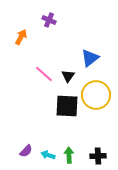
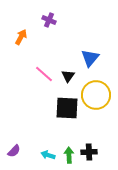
blue triangle: rotated 12 degrees counterclockwise
black square: moved 2 px down
purple semicircle: moved 12 px left
black cross: moved 9 px left, 4 px up
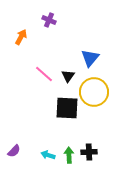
yellow circle: moved 2 px left, 3 px up
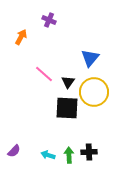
black triangle: moved 6 px down
